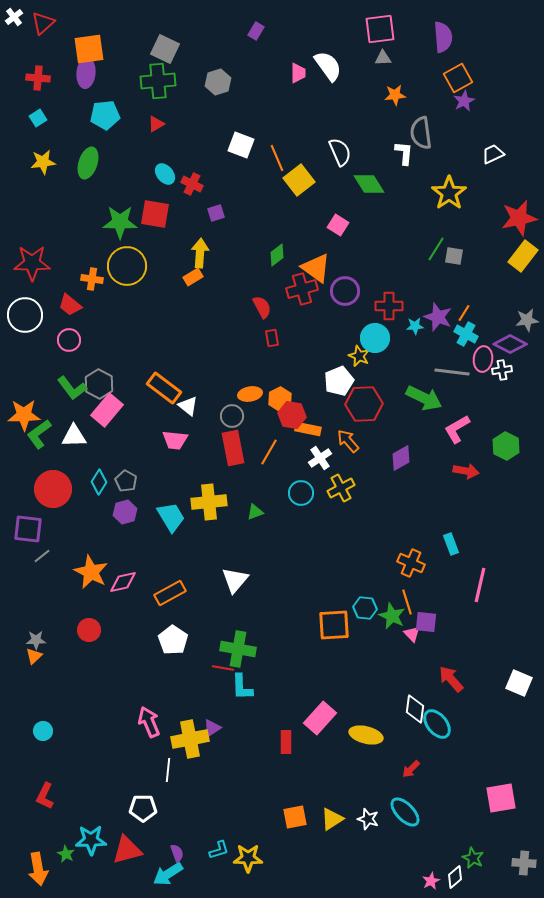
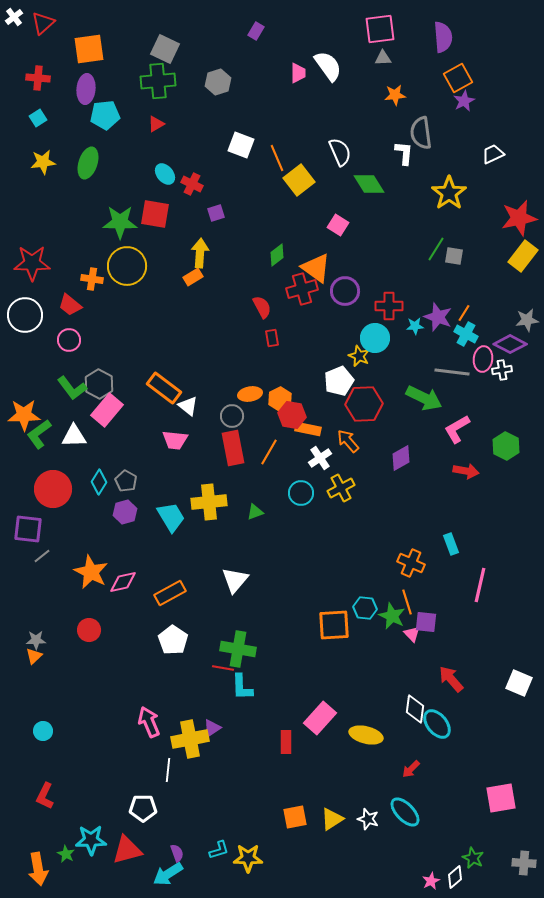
purple ellipse at (86, 73): moved 16 px down
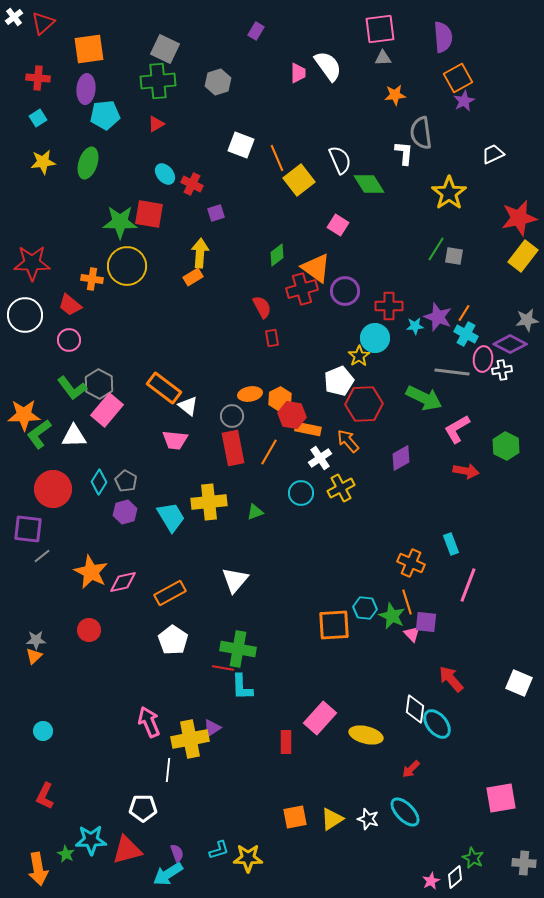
white semicircle at (340, 152): moved 8 px down
red square at (155, 214): moved 6 px left
yellow star at (359, 356): rotated 15 degrees clockwise
pink line at (480, 585): moved 12 px left; rotated 8 degrees clockwise
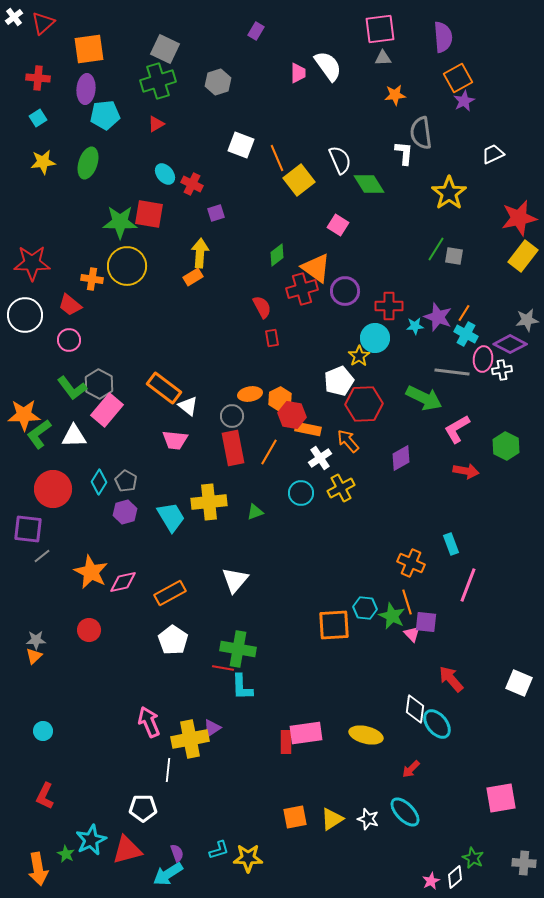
green cross at (158, 81): rotated 12 degrees counterclockwise
pink rectangle at (320, 718): moved 14 px left, 15 px down; rotated 40 degrees clockwise
cyan star at (91, 840): rotated 24 degrees counterclockwise
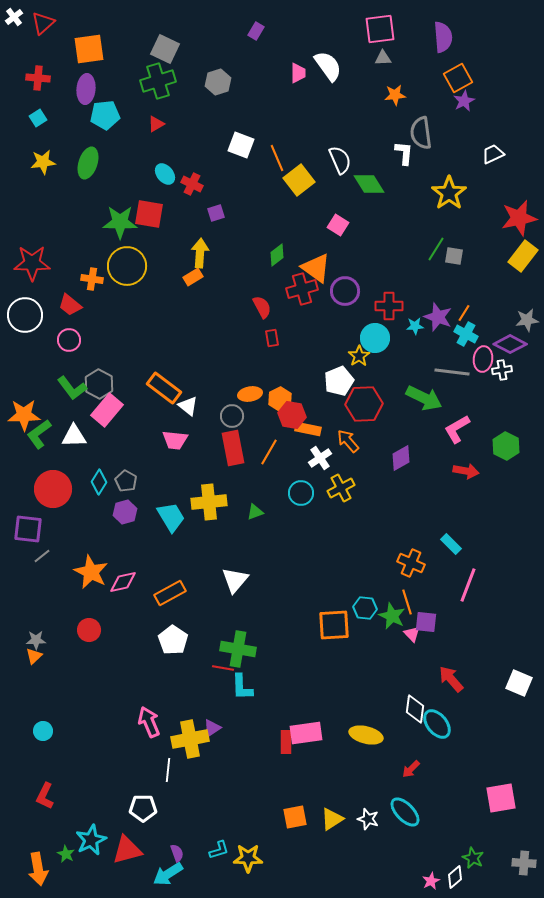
cyan rectangle at (451, 544): rotated 25 degrees counterclockwise
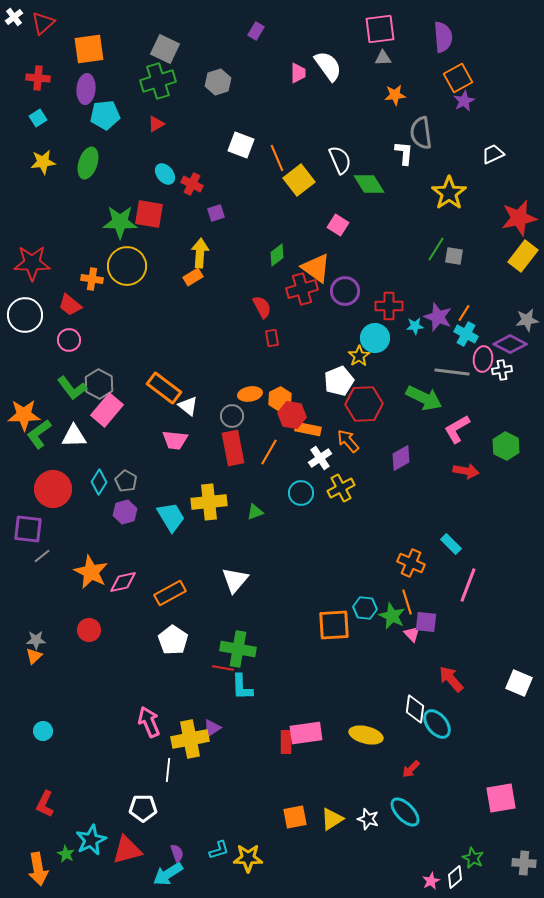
red L-shape at (45, 796): moved 8 px down
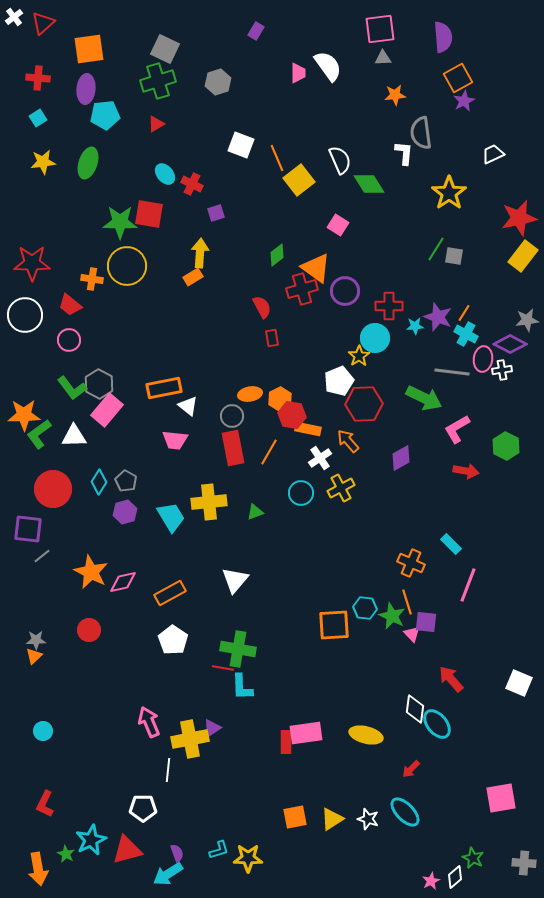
orange rectangle at (164, 388): rotated 48 degrees counterclockwise
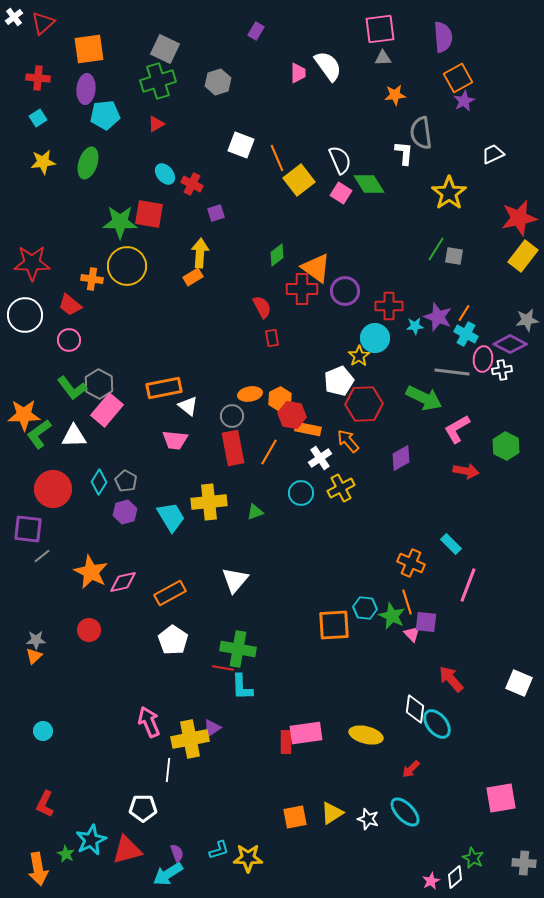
pink square at (338, 225): moved 3 px right, 32 px up
red cross at (302, 289): rotated 16 degrees clockwise
yellow triangle at (332, 819): moved 6 px up
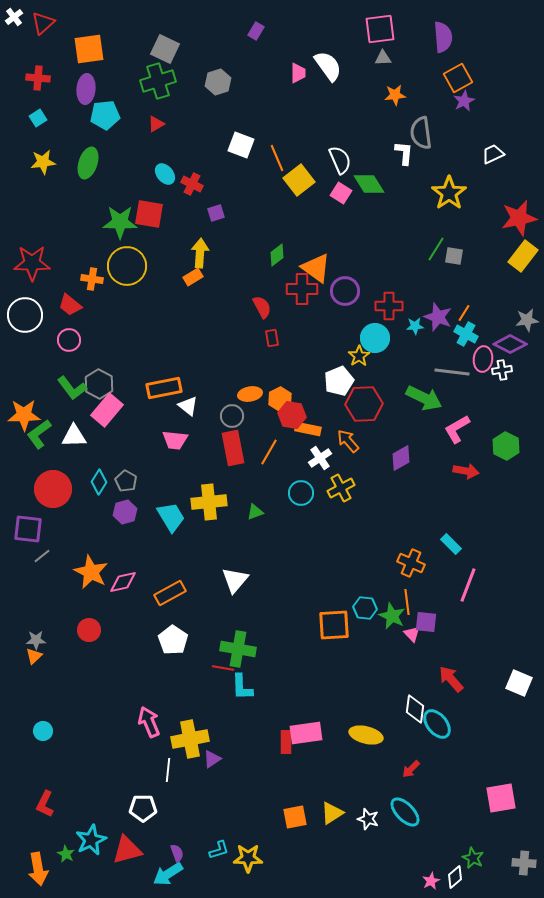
orange line at (407, 602): rotated 10 degrees clockwise
purple triangle at (212, 728): moved 31 px down
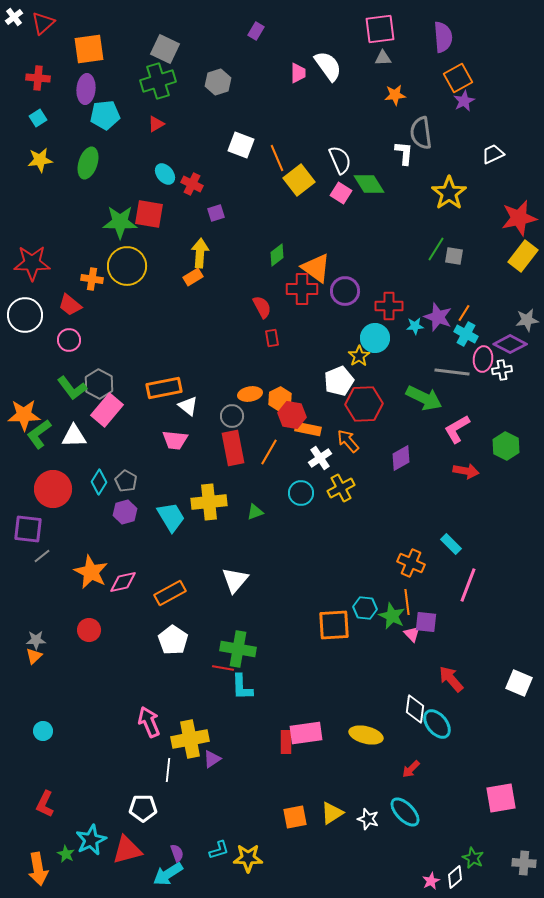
yellow star at (43, 162): moved 3 px left, 2 px up
